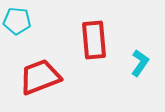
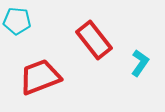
red rectangle: rotated 33 degrees counterclockwise
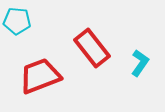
red rectangle: moved 2 px left, 8 px down
red trapezoid: moved 1 px up
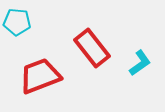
cyan pentagon: moved 1 px down
cyan L-shape: rotated 20 degrees clockwise
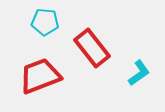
cyan pentagon: moved 28 px right
cyan L-shape: moved 1 px left, 10 px down
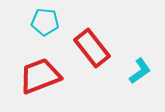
cyan L-shape: moved 1 px right, 2 px up
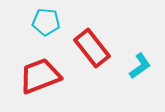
cyan pentagon: moved 1 px right
cyan L-shape: moved 5 px up
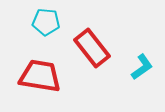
cyan L-shape: moved 2 px right, 1 px down
red trapezoid: rotated 30 degrees clockwise
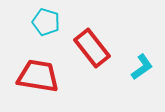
cyan pentagon: rotated 12 degrees clockwise
red trapezoid: moved 2 px left
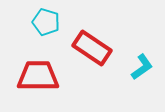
red rectangle: rotated 18 degrees counterclockwise
red trapezoid: rotated 9 degrees counterclockwise
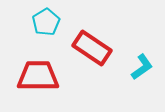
cyan pentagon: rotated 24 degrees clockwise
